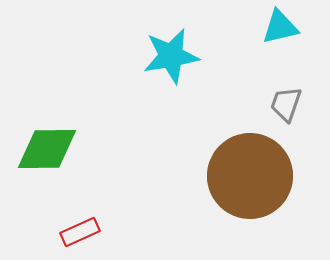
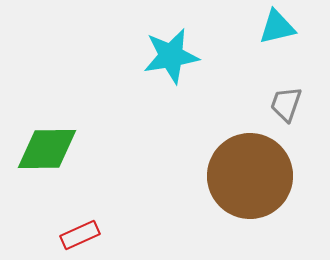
cyan triangle: moved 3 px left
red rectangle: moved 3 px down
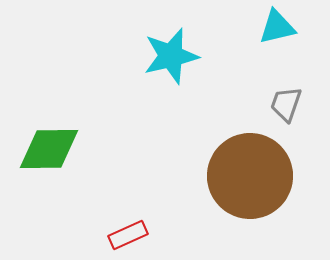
cyan star: rotated 4 degrees counterclockwise
green diamond: moved 2 px right
red rectangle: moved 48 px right
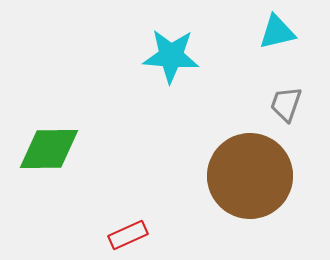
cyan triangle: moved 5 px down
cyan star: rotated 18 degrees clockwise
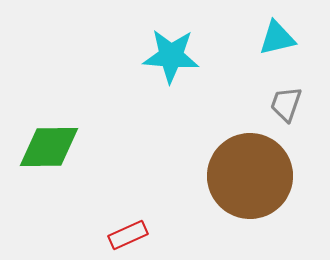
cyan triangle: moved 6 px down
green diamond: moved 2 px up
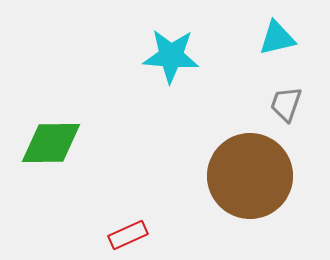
green diamond: moved 2 px right, 4 px up
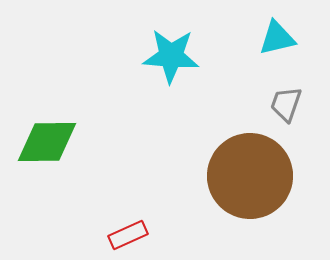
green diamond: moved 4 px left, 1 px up
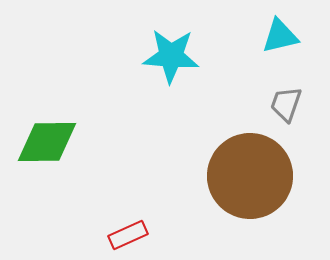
cyan triangle: moved 3 px right, 2 px up
